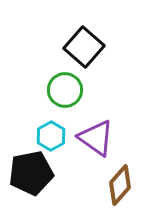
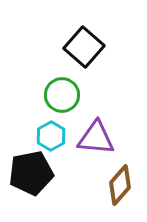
green circle: moved 3 px left, 5 px down
purple triangle: rotated 30 degrees counterclockwise
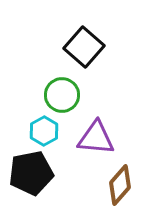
cyan hexagon: moved 7 px left, 5 px up
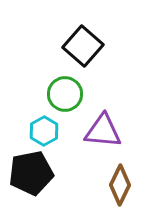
black square: moved 1 px left, 1 px up
green circle: moved 3 px right, 1 px up
purple triangle: moved 7 px right, 7 px up
brown diamond: rotated 15 degrees counterclockwise
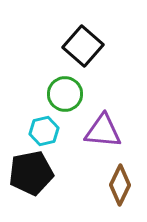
cyan hexagon: rotated 16 degrees clockwise
